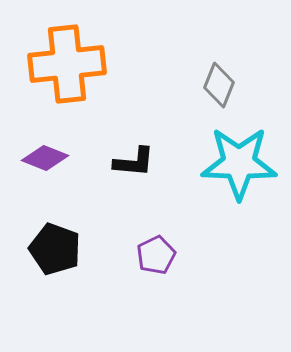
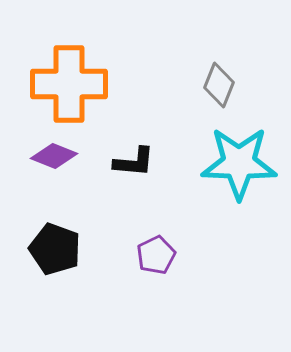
orange cross: moved 2 px right, 20 px down; rotated 6 degrees clockwise
purple diamond: moved 9 px right, 2 px up
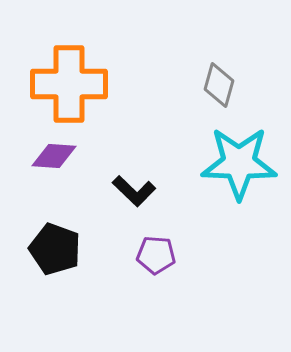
gray diamond: rotated 6 degrees counterclockwise
purple diamond: rotated 18 degrees counterclockwise
black L-shape: moved 29 px down; rotated 39 degrees clockwise
purple pentagon: rotated 30 degrees clockwise
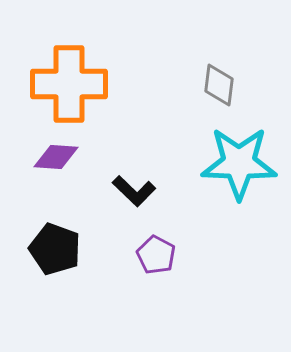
gray diamond: rotated 9 degrees counterclockwise
purple diamond: moved 2 px right, 1 px down
purple pentagon: rotated 24 degrees clockwise
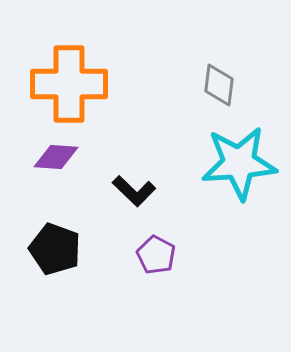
cyan star: rotated 6 degrees counterclockwise
